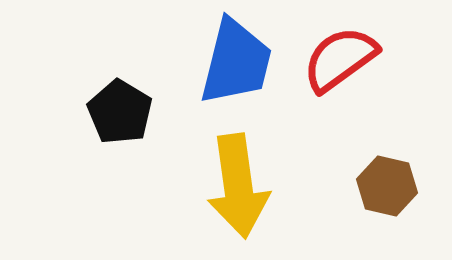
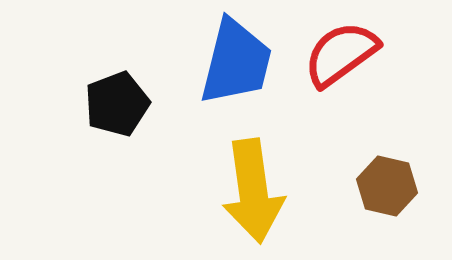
red semicircle: moved 1 px right, 5 px up
black pentagon: moved 3 px left, 8 px up; rotated 20 degrees clockwise
yellow arrow: moved 15 px right, 5 px down
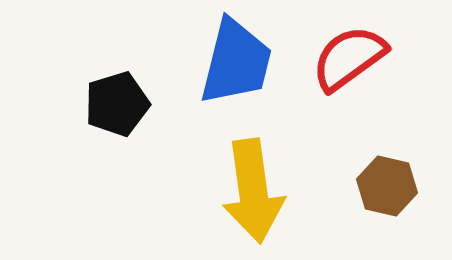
red semicircle: moved 8 px right, 4 px down
black pentagon: rotated 4 degrees clockwise
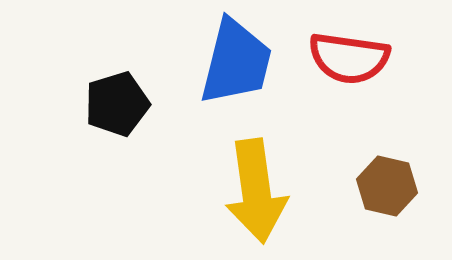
red semicircle: rotated 136 degrees counterclockwise
yellow arrow: moved 3 px right
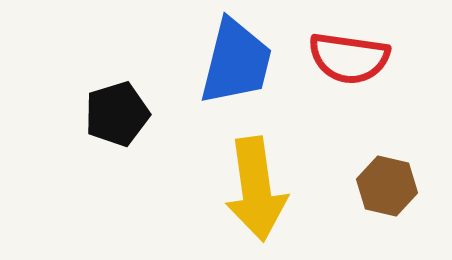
black pentagon: moved 10 px down
yellow arrow: moved 2 px up
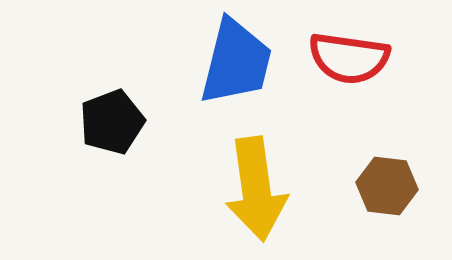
black pentagon: moved 5 px left, 8 px down; rotated 4 degrees counterclockwise
brown hexagon: rotated 6 degrees counterclockwise
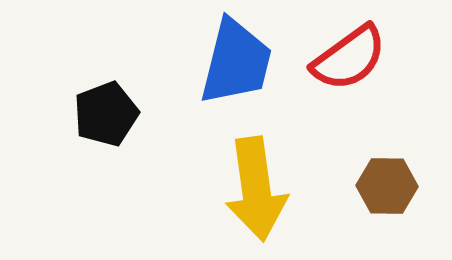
red semicircle: rotated 44 degrees counterclockwise
black pentagon: moved 6 px left, 8 px up
brown hexagon: rotated 6 degrees counterclockwise
